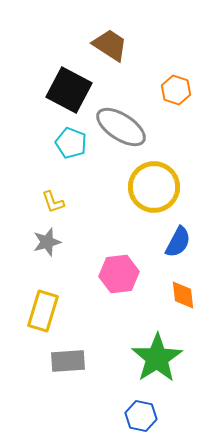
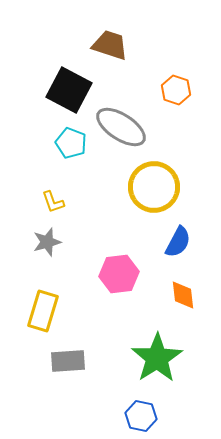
brown trapezoid: rotated 15 degrees counterclockwise
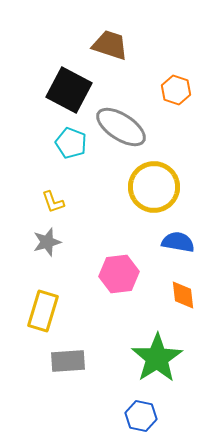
blue semicircle: rotated 108 degrees counterclockwise
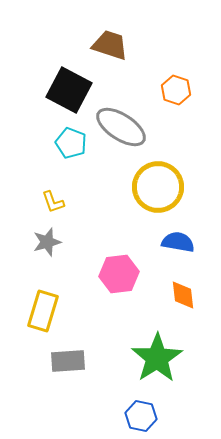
yellow circle: moved 4 px right
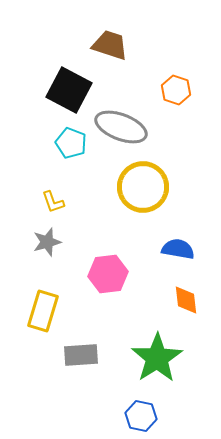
gray ellipse: rotated 12 degrees counterclockwise
yellow circle: moved 15 px left
blue semicircle: moved 7 px down
pink hexagon: moved 11 px left
orange diamond: moved 3 px right, 5 px down
gray rectangle: moved 13 px right, 6 px up
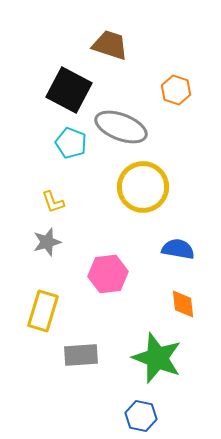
orange diamond: moved 3 px left, 4 px down
green star: rotated 18 degrees counterclockwise
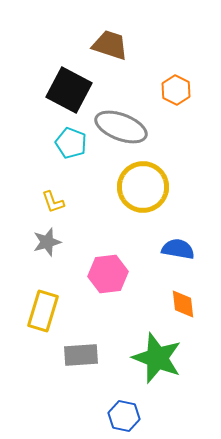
orange hexagon: rotated 8 degrees clockwise
blue hexagon: moved 17 px left
